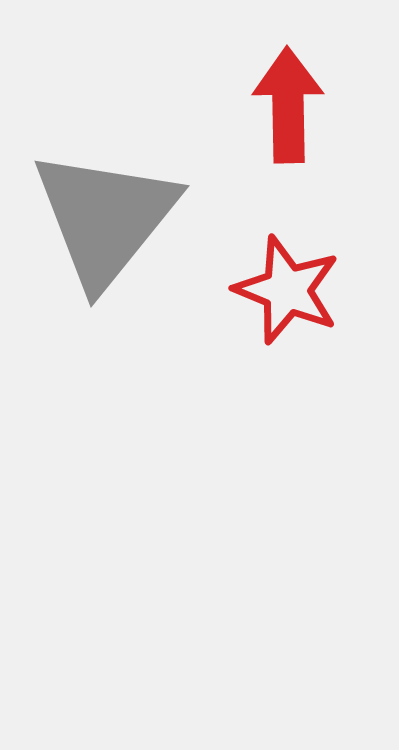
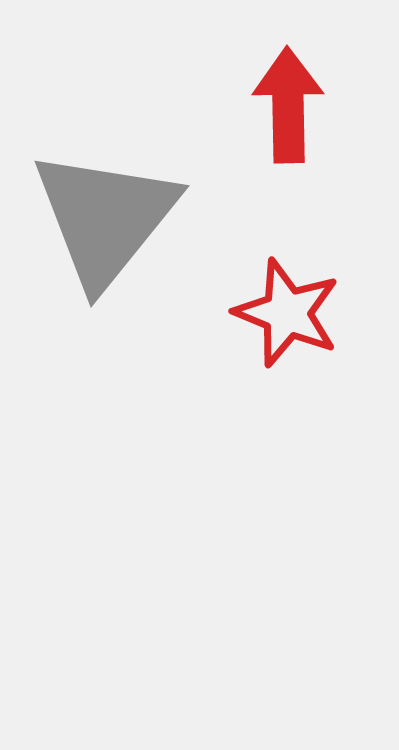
red star: moved 23 px down
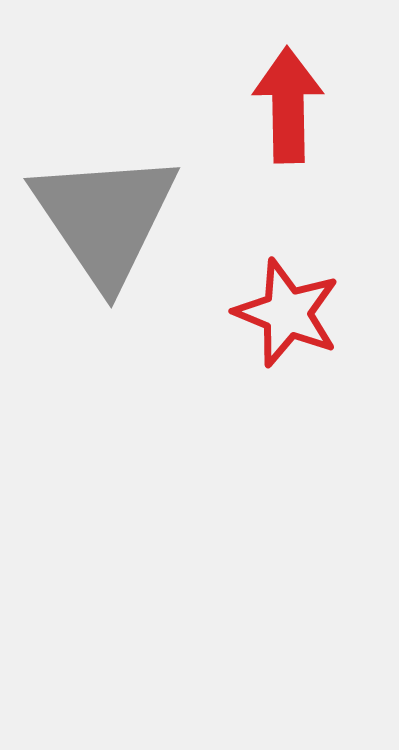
gray triangle: rotated 13 degrees counterclockwise
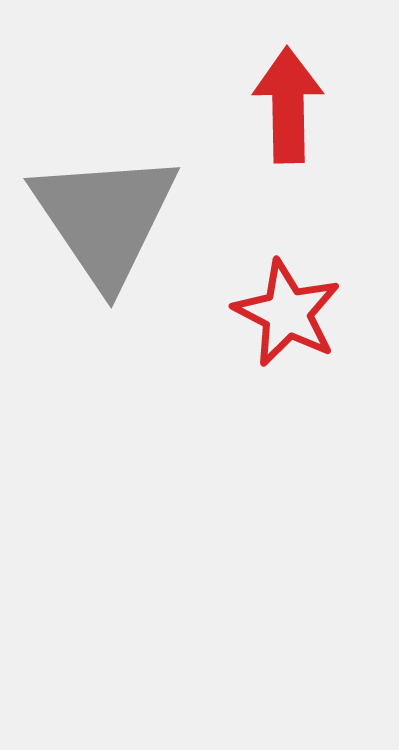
red star: rotated 5 degrees clockwise
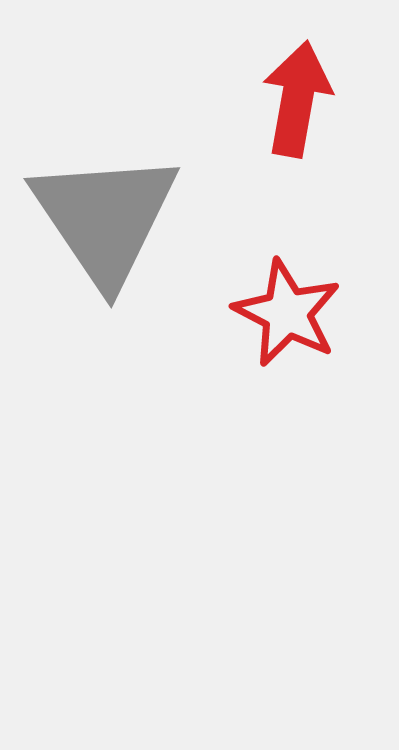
red arrow: moved 9 px right, 6 px up; rotated 11 degrees clockwise
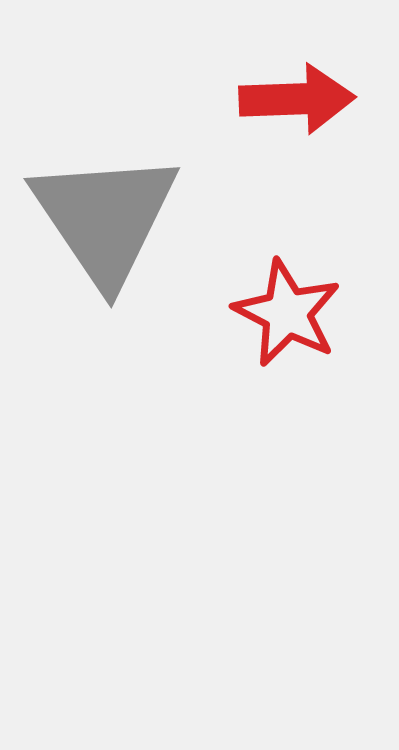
red arrow: rotated 78 degrees clockwise
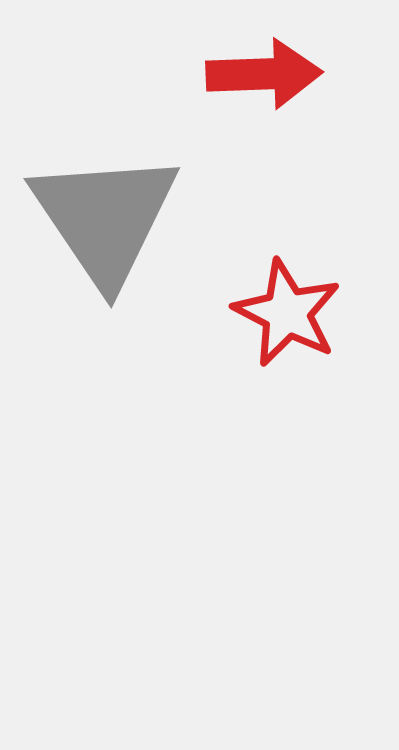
red arrow: moved 33 px left, 25 px up
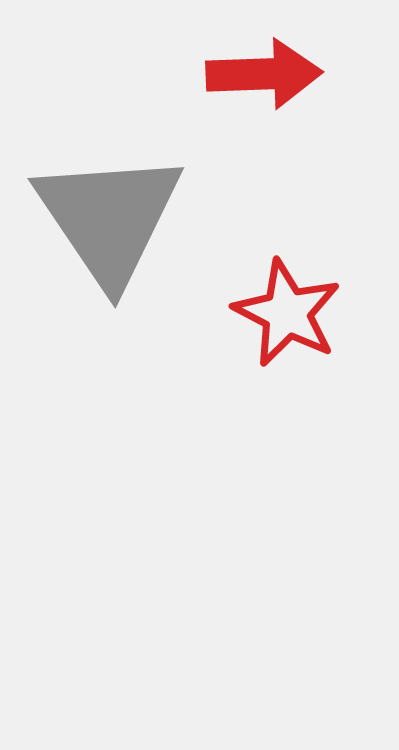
gray triangle: moved 4 px right
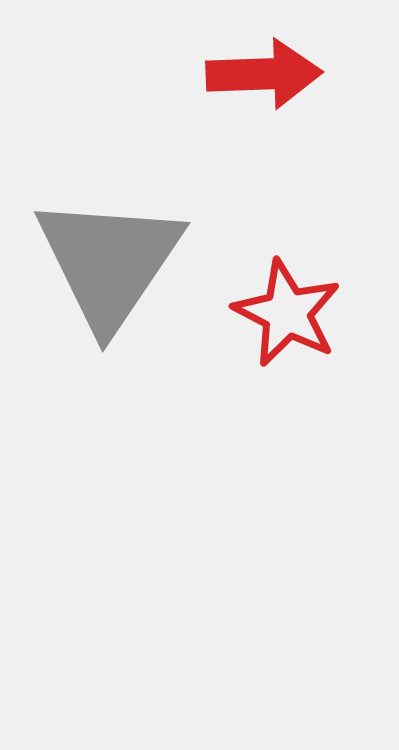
gray triangle: moved 44 px down; rotated 8 degrees clockwise
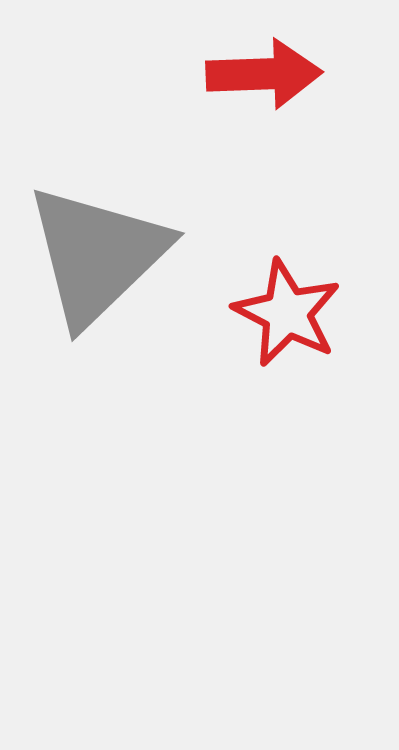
gray triangle: moved 12 px left, 7 px up; rotated 12 degrees clockwise
